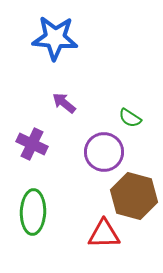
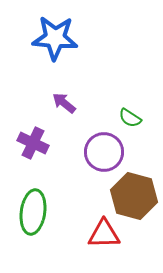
purple cross: moved 1 px right, 1 px up
green ellipse: rotated 6 degrees clockwise
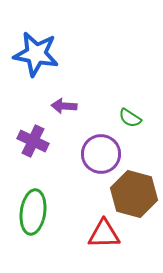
blue star: moved 19 px left, 16 px down; rotated 6 degrees clockwise
purple arrow: moved 3 px down; rotated 35 degrees counterclockwise
purple cross: moved 2 px up
purple circle: moved 3 px left, 2 px down
brown hexagon: moved 2 px up
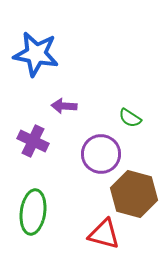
red triangle: rotated 16 degrees clockwise
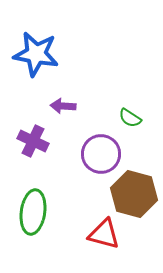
purple arrow: moved 1 px left
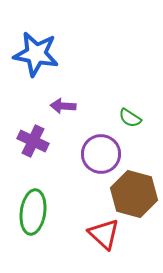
red triangle: rotated 28 degrees clockwise
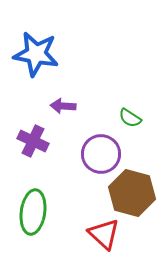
brown hexagon: moved 2 px left, 1 px up
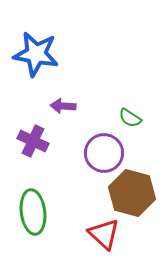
purple circle: moved 3 px right, 1 px up
green ellipse: rotated 15 degrees counterclockwise
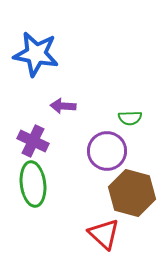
green semicircle: rotated 35 degrees counterclockwise
purple circle: moved 3 px right, 2 px up
green ellipse: moved 28 px up
